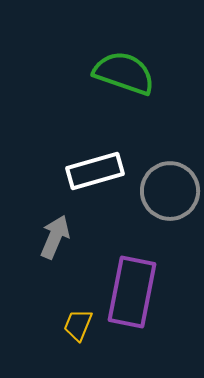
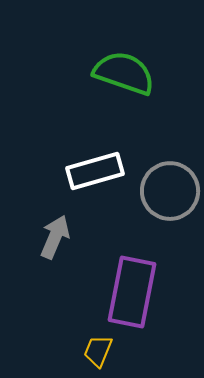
yellow trapezoid: moved 20 px right, 26 px down
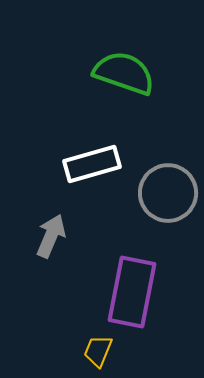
white rectangle: moved 3 px left, 7 px up
gray circle: moved 2 px left, 2 px down
gray arrow: moved 4 px left, 1 px up
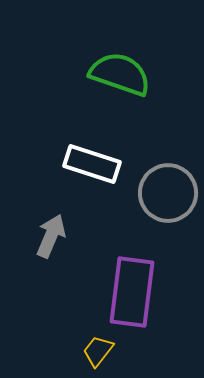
green semicircle: moved 4 px left, 1 px down
white rectangle: rotated 34 degrees clockwise
purple rectangle: rotated 4 degrees counterclockwise
yellow trapezoid: rotated 16 degrees clockwise
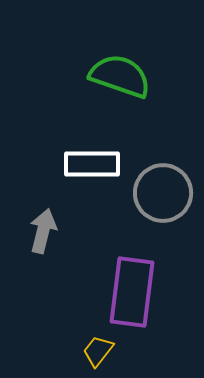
green semicircle: moved 2 px down
white rectangle: rotated 18 degrees counterclockwise
gray circle: moved 5 px left
gray arrow: moved 8 px left, 5 px up; rotated 9 degrees counterclockwise
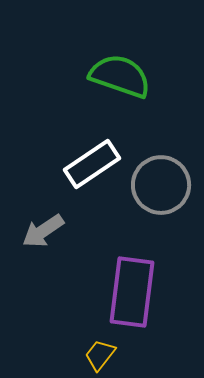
white rectangle: rotated 34 degrees counterclockwise
gray circle: moved 2 px left, 8 px up
gray arrow: rotated 138 degrees counterclockwise
yellow trapezoid: moved 2 px right, 4 px down
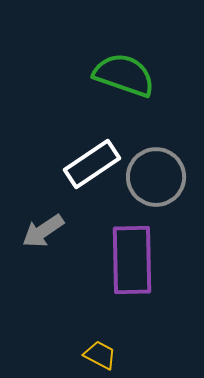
green semicircle: moved 4 px right, 1 px up
gray circle: moved 5 px left, 8 px up
purple rectangle: moved 32 px up; rotated 8 degrees counterclockwise
yellow trapezoid: rotated 80 degrees clockwise
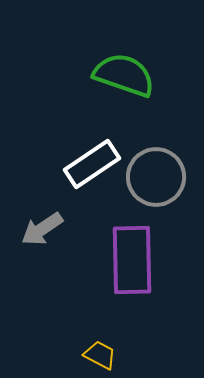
gray arrow: moved 1 px left, 2 px up
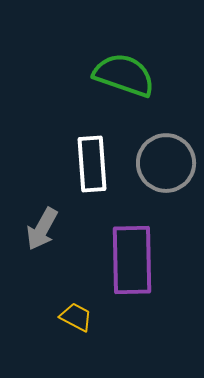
white rectangle: rotated 60 degrees counterclockwise
gray circle: moved 10 px right, 14 px up
gray arrow: rotated 27 degrees counterclockwise
yellow trapezoid: moved 24 px left, 38 px up
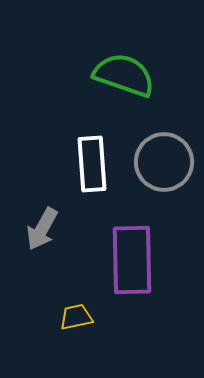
gray circle: moved 2 px left, 1 px up
yellow trapezoid: rotated 40 degrees counterclockwise
